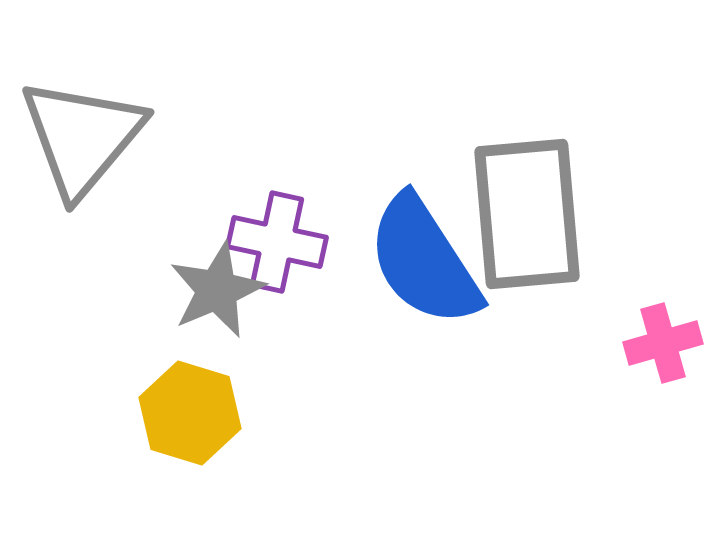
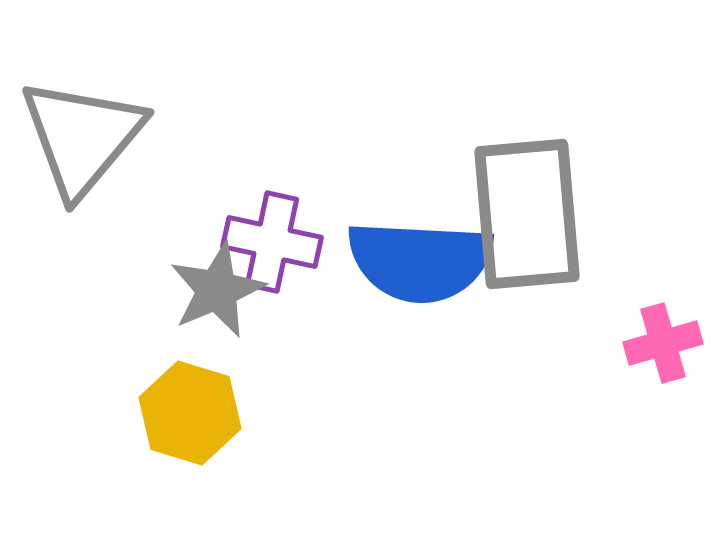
purple cross: moved 5 px left
blue semicircle: moved 4 px left; rotated 54 degrees counterclockwise
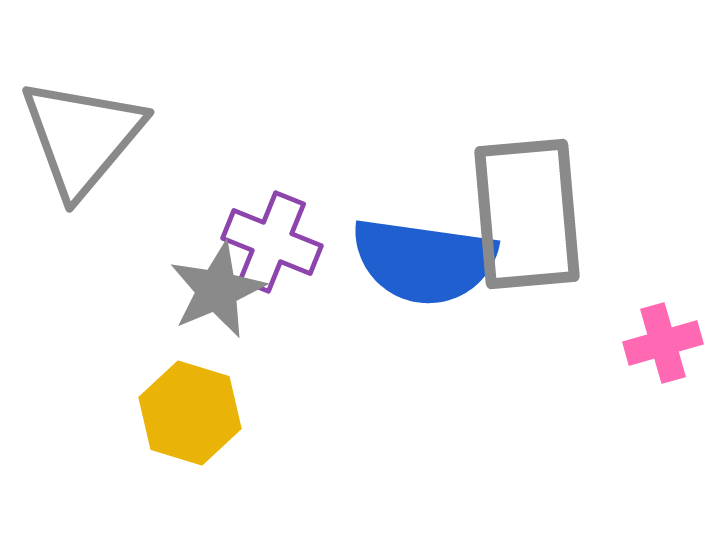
purple cross: rotated 10 degrees clockwise
blue semicircle: moved 4 px right; rotated 5 degrees clockwise
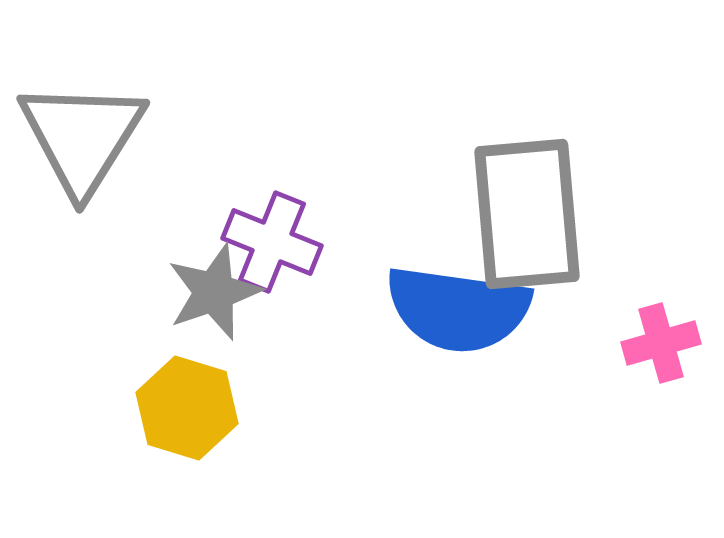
gray triangle: rotated 8 degrees counterclockwise
blue semicircle: moved 34 px right, 48 px down
gray star: moved 3 px left, 2 px down; rotated 4 degrees clockwise
pink cross: moved 2 px left
yellow hexagon: moved 3 px left, 5 px up
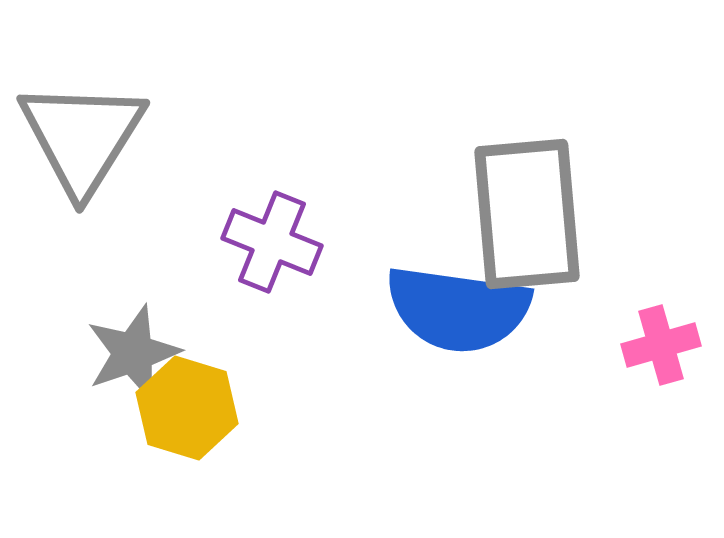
gray star: moved 81 px left, 61 px down
pink cross: moved 2 px down
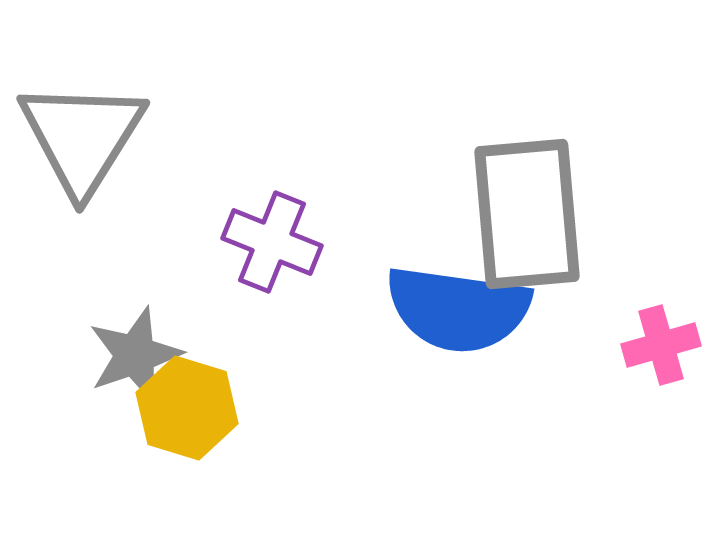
gray star: moved 2 px right, 2 px down
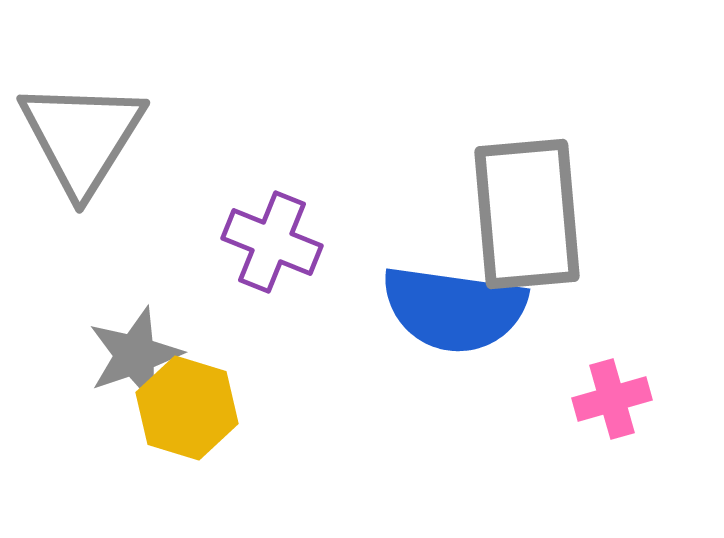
blue semicircle: moved 4 px left
pink cross: moved 49 px left, 54 px down
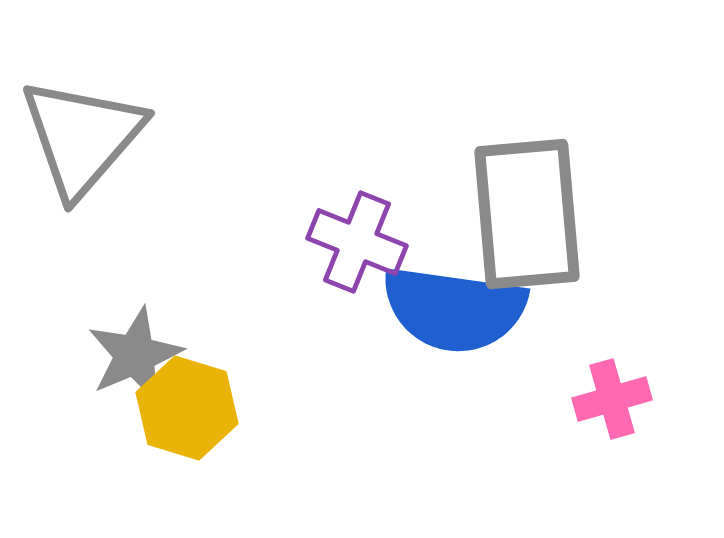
gray triangle: rotated 9 degrees clockwise
purple cross: moved 85 px right
gray star: rotated 4 degrees counterclockwise
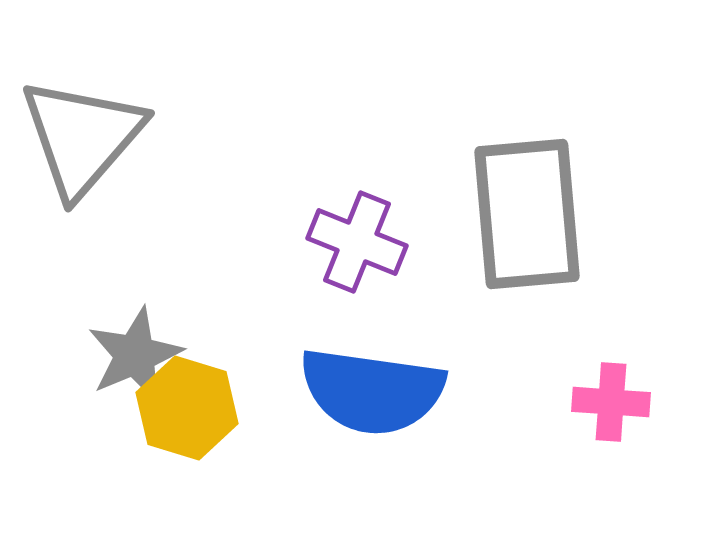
blue semicircle: moved 82 px left, 82 px down
pink cross: moved 1 px left, 3 px down; rotated 20 degrees clockwise
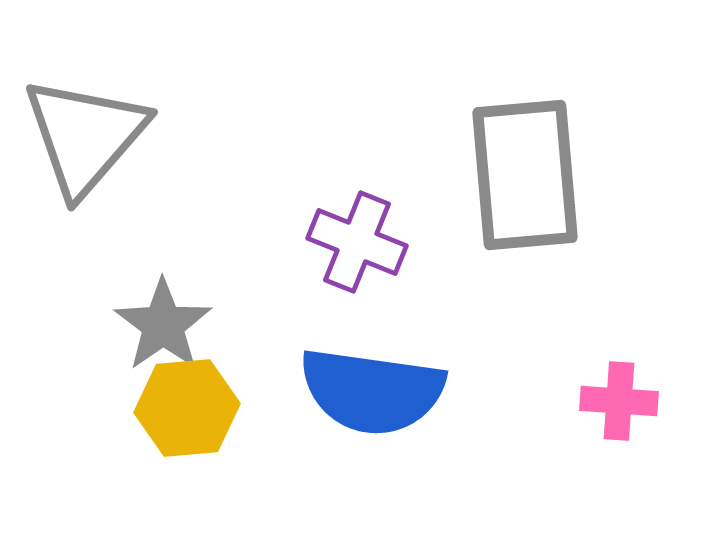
gray triangle: moved 3 px right, 1 px up
gray rectangle: moved 2 px left, 39 px up
gray star: moved 28 px right, 30 px up; rotated 12 degrees counterclockwise
pink cross: moved 8 px right, 1 px up
yellow hexagon: rotated 22 degrees counterclockwise
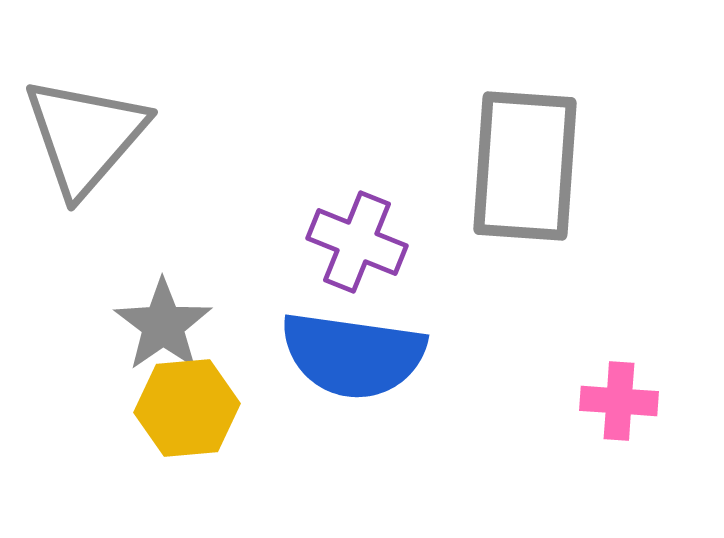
gray rectangle: moved 9 px up; rotated 9 degrees clockwise
blue semicircle: moved 19 px left, 36 px up
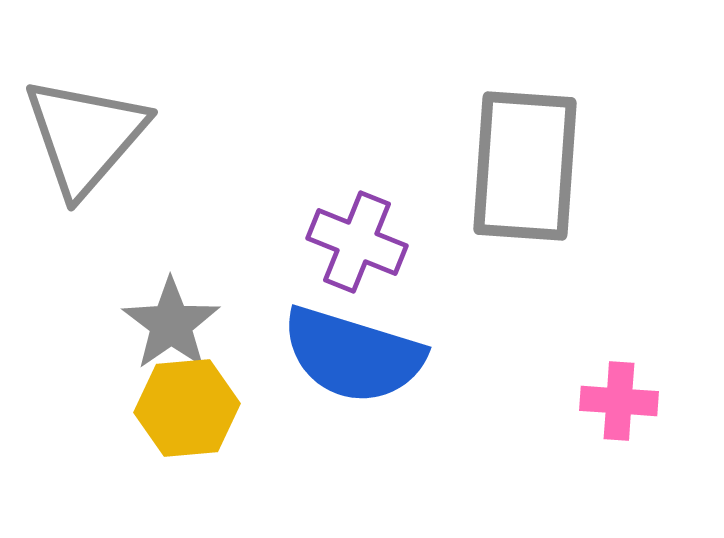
gray star: moved 8 px right, 1 px up
blue semicircle: rotated 9 degrees clockwise
